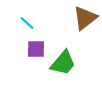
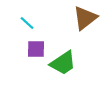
green trapezoid: rotated 16 degrees clockwise
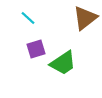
cyan line: moved 1 px right, 5 px up
purple square: rotated 18 degrees counterclockwise
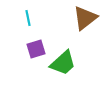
cyan line: rotated 35 degrees clockwise
green trapezoid: rotated 8 degrees counterclockwise
